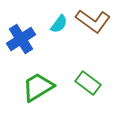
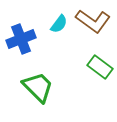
blue cross: rotated 12 degrees clockwise
green rectangle: moved 12 px right, 16 px up
green trapezoid: rotated 76 degrees clockwise
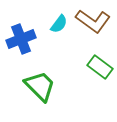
green trapezoid: moved 2 px right, 1 px up
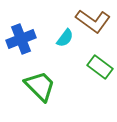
cyan semicircle: moved 6 px right, 14 px down
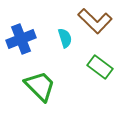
brown L-shape: moved 2 px right; rotated 8 degrees clockwise
cyan semicircle: rotated 54 degrees counterclockwise
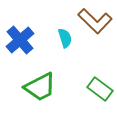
blue cross: moved 1 px left, 1 px down; rotated 20 degrees counterclockwise
green rectangle: moved 22 px down
green trapezoid: moved 1 px down; rotated 108 degrees clockwise
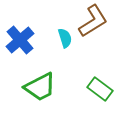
brown L-shape: moved 2 px left; rotated 76 degrees counterclockwise
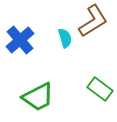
green trapezoid: moved 2 px left, 10 px down
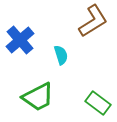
cyan semicircle: moved 4 px left, 17 px down
green rectangle: moved 2 px left, 14 px down
